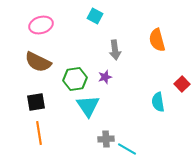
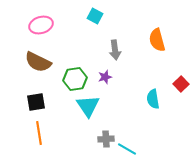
red square: moved 1 px left
cyan semicircle: moved 5 px left, 3 px up
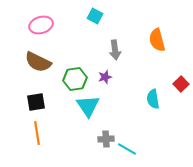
orange line: moved 2 px left
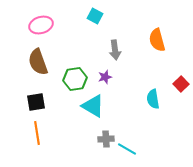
brown semicircle: rotated 44 degrees clockwise
cyan triangle: moved 5 px right; rotated 25 degrees counterclockwise
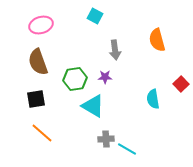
purple star: rotated 16 degrees clockwise
black square: moved 3 px up
orange line: moved 5 px right; rotated 40 degrees counterclockwise
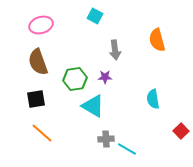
red square: moved 47 px down
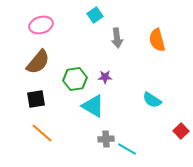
cyan square: moved 1 px up; rotated 28 degrees clockwise
gray arrow: moved 2 px right, 12 px up
brown semicircle: rotated 120 degrees counterclockwise
cyan semicircle: moved 1 px left, 1 px down; rotated 48 degrees counterclockwise
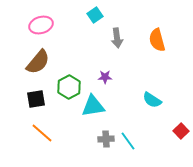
green hexagon: moved 6 px left, 8 px down; rotated 20 degrees counterclockwise
cyan triangle: rotated 40 degrees counterclockwise
cyan line: moved 1 px right, 8 px up; rotated 24 degrees clockwise
